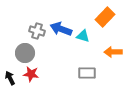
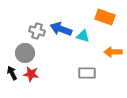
orange rectangle: rotated 66 degrees clockwise
black arrow: moved 2 px right, 5 px up
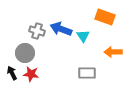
cyan triangle: rotated 40 degrees clockwise
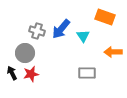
blue arrow: rotated 70 degrees counterclockwise
red star: rotated 21 degrees counterclockwise
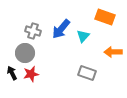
gray cross: moved 4 px left
cyan triangle: rotated 16 degrees clockwise
gray rectangle: rotated 18 degrees clockwise
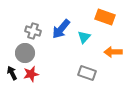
cyan triangle: moved 1 px right, 1 px down
